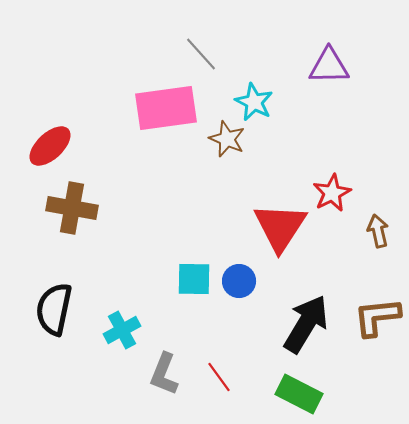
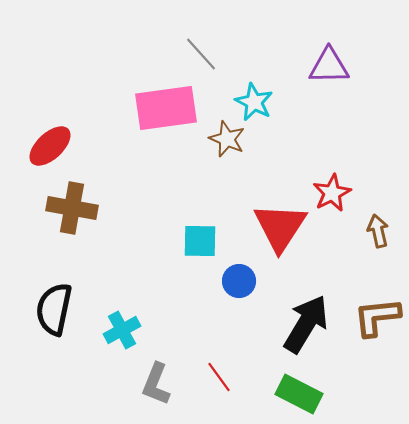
cyan square: moved 6 px right, 38 px up
gray L-shape: moved 8 px left, 10 px down
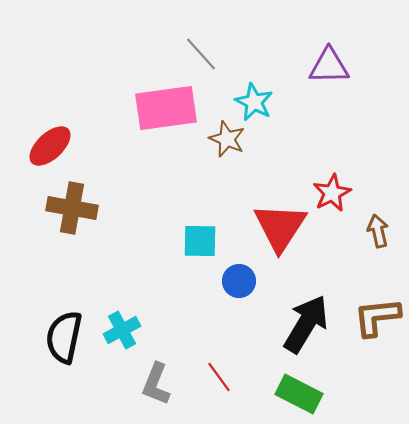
black semicircle: moved 10 px right, 28 px down
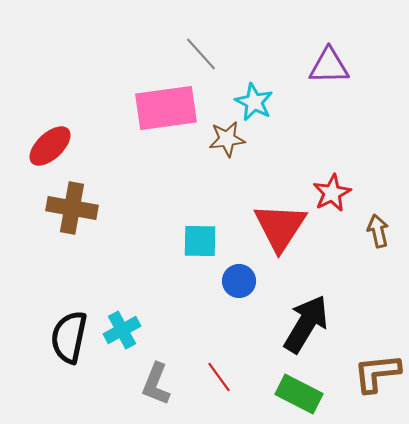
brown star: rotated 30 degrees counterclockwise
brown L-shape: moved 56 px down
black semicircle: moved 5 px right
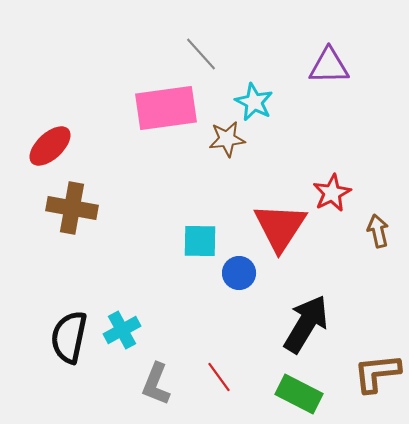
blue circle: moved 8 px up
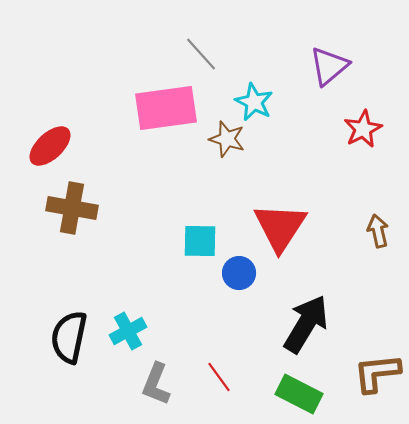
purple triangle: rotated 39 degrees counterclockwise
brown star: rotated 24 degrees clockwise
red star: moved 31 px right, 64 px up
cyan cross: moved 6 px right, 1 px down
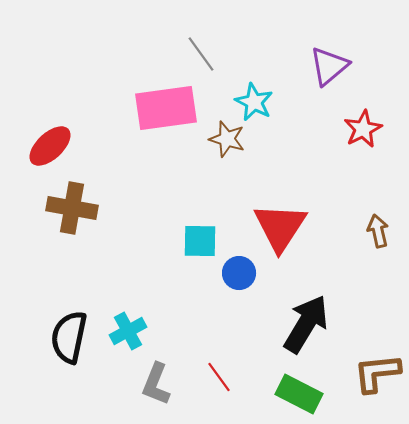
gray line: rotated 6 degrees clockwise
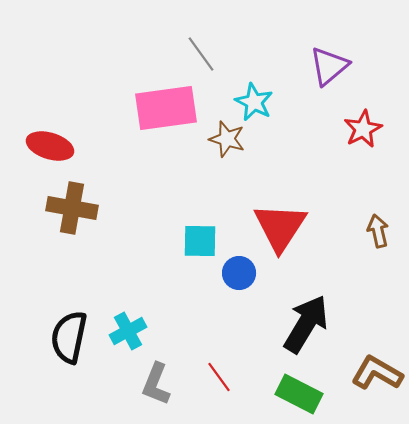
red ellipse: rotated 60 degrees clockwise
brown L-shape: rotated 36 degrees clockwise
